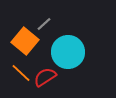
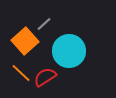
orange square: rotated 8 degrees clockwise
cyan circle: moved 1 px right, 1 px up
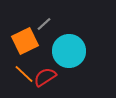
orange square: rotated 16 degrees clockwise
orange line: moved 3 px right, 1 px down
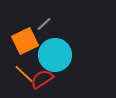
cyan circle: moved 14 px left, 4 px down
red semicircle: moved 3 px left, 2 px down
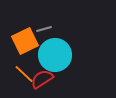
gray line: moved 5 px down; rotated 28 degrees clockwise
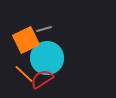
orange square: moved 1 px right, 1 px up
cyan circle: moved 8 px left, 3 px down
